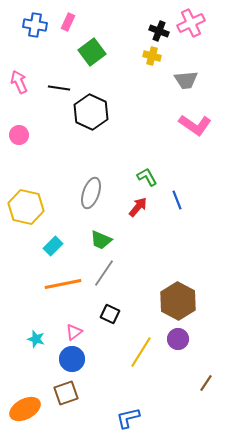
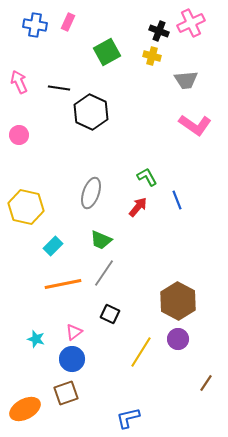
green square: moved 15 px right; rotated 8 degrees clockwise
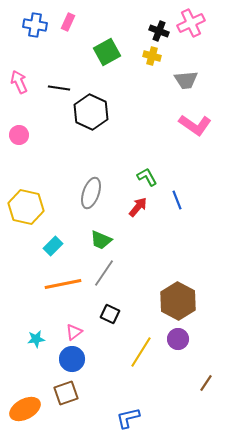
cyan star: rotated 24 degrees counterclockwise
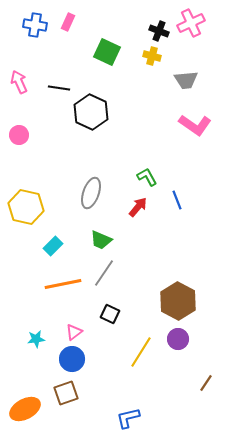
green square: rotated 36 degrees counterclockwise
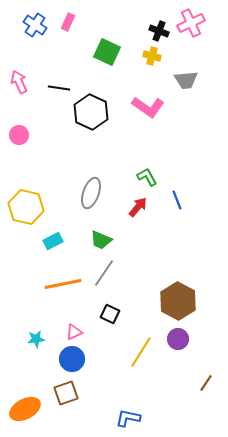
blue cross: rotated 25 degrees clockwise
pink L-shape: moved 47 px left, 18 px up
cyan rectangle: moved 5 px up; rotated 18 degrees clockwise
pink triangle: rotated 12 degrees clockwise
blue L-shape: rotated 25 degrees clockwise
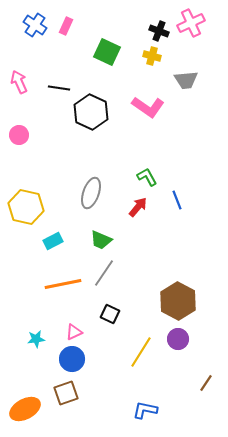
pink rectangle: moved 2 px left, 4 px down
blue L-shape: moved 17 px right, 8 px up
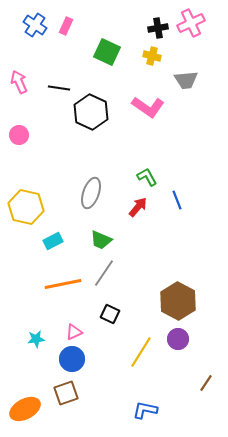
black cross: moved 1 px left, 3 px up; rotated 30 degrees counterclockwise
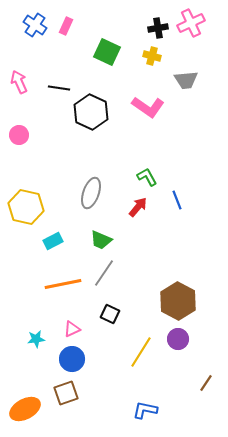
pink triangle: moved 2 px left, 3 px up
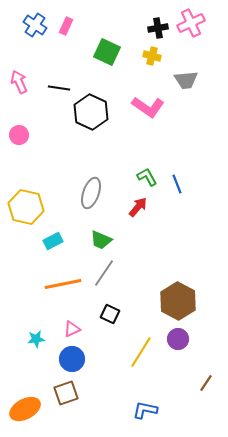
blue line: moved 16 px up
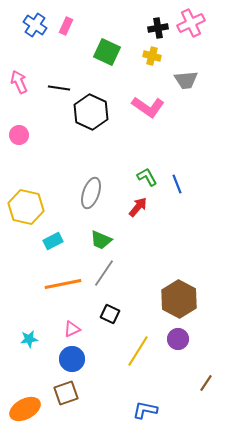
brown hexagon: moved 1 px right, 2 px up
cyan star: moved 7 px left
yellow line: moved 3 px left, 1 px up
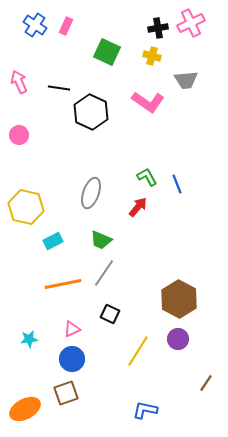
pink L-shape: moved 5 px up
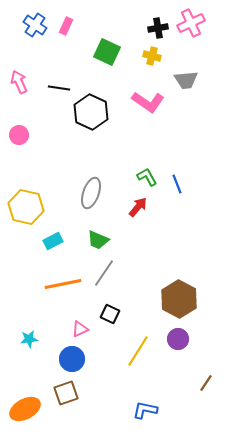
green trapezoid: moved 3 px left
pink triangle: moved 8 px right
